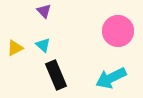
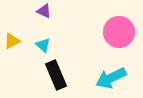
purple triangle: rotated 21 degrees counterclockwise
pink circle: moved 1 px right, 1 px down
yellow triangle: moved 3 px left, 7 px up
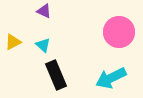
yellow triangle: moved 1 px right, 1 px down
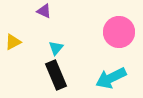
cyan triangle: moved 13 px right, 3 px down; rotated 28 degrees clockwise
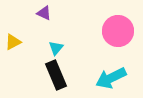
purple triangle: moved 2 px down
pink circle: moved 1 px left, 1 px up
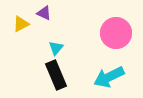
pink circle: moved 2 px left, 2 px down
yellow triangle: moved 8 px right, 18 px up
cyan arrow: moved 2 px left, 1 px up
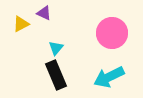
pink circle: moved 4 px left
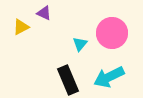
yellow triangle: moved 3 px down
cyan triangle: moved 24 px right, 4 px up
black rectangle: moved 12 px right, 5 px down
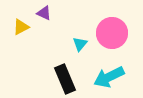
black rectangle: moved 3 px left, 1 px up
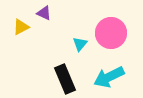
pink circle: moved 1 px left
